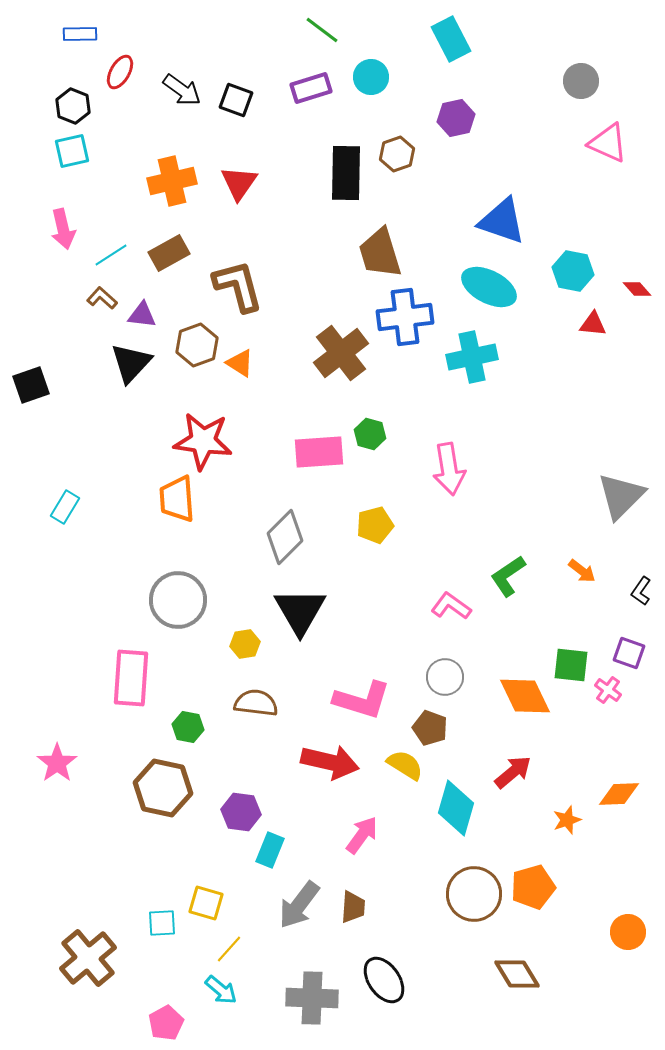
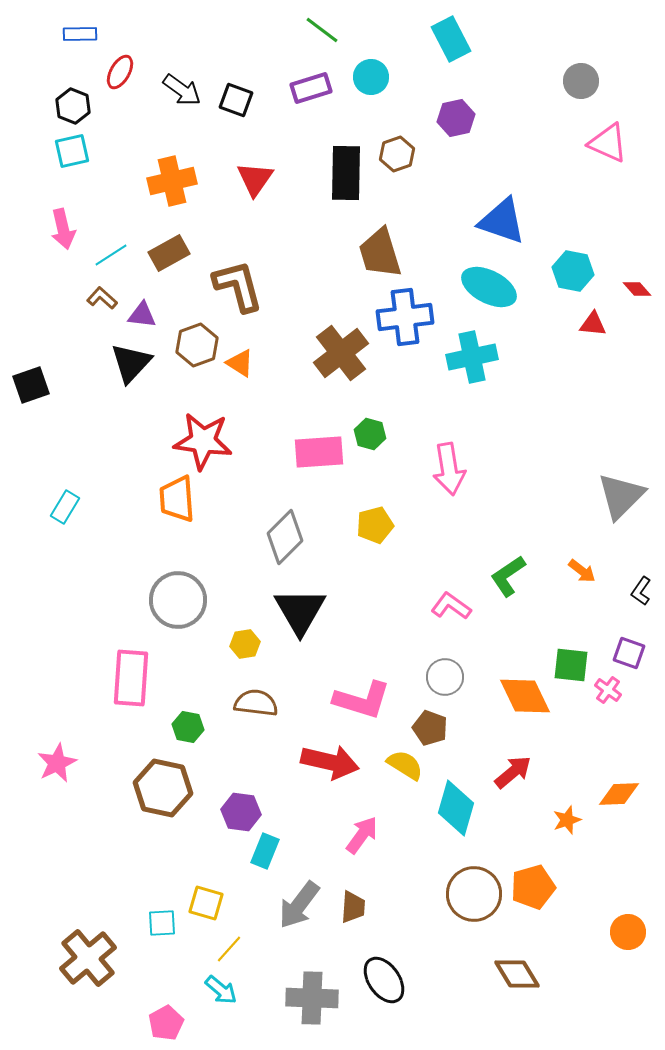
red triangle at (239, 183): moved 16 px right, 4 px up
pink star at (57, 763): rotated 9 degrees clockwise
cyan rectangle at (270, 850): moved 5 px left, 1 px down
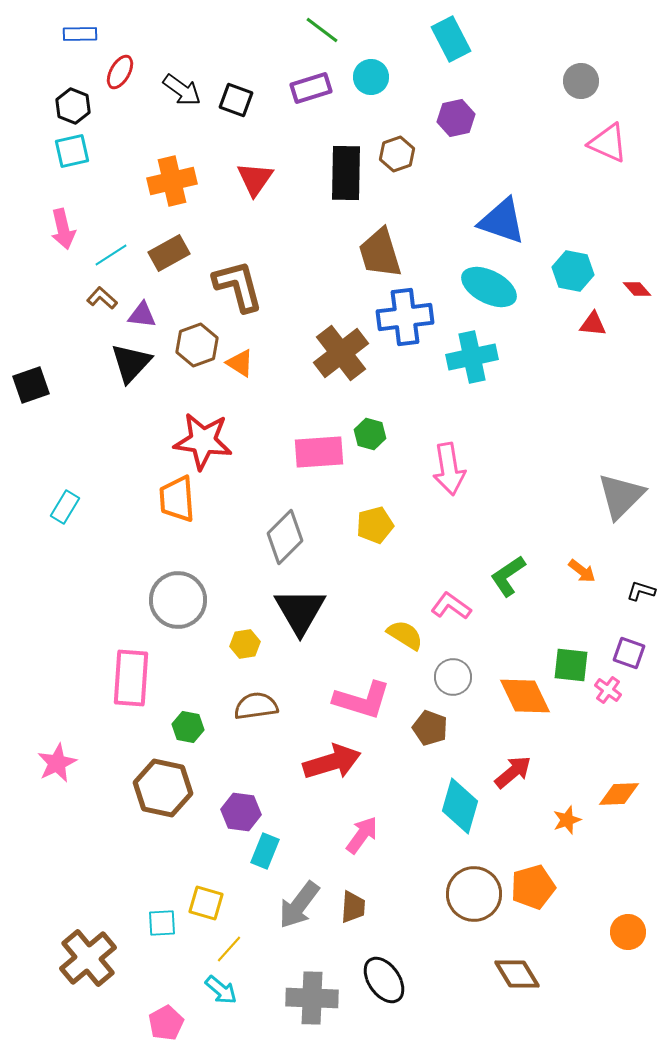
black L-shape at (641, 591): rotated 72 degrees clockwise
gray circle at (445, 677): moved 8 px right
brown semicircle at (256, 703): moved 3 px down; rotated 15 degrees counterclockwise
red arrow at (330, 762): moved 2 px right; rotated 30 degrees counterclockwise
yellow semicircle at (405, 765): moved 130 px up
cyan diamond at (456, 808): moved 4 px right, 2 px up
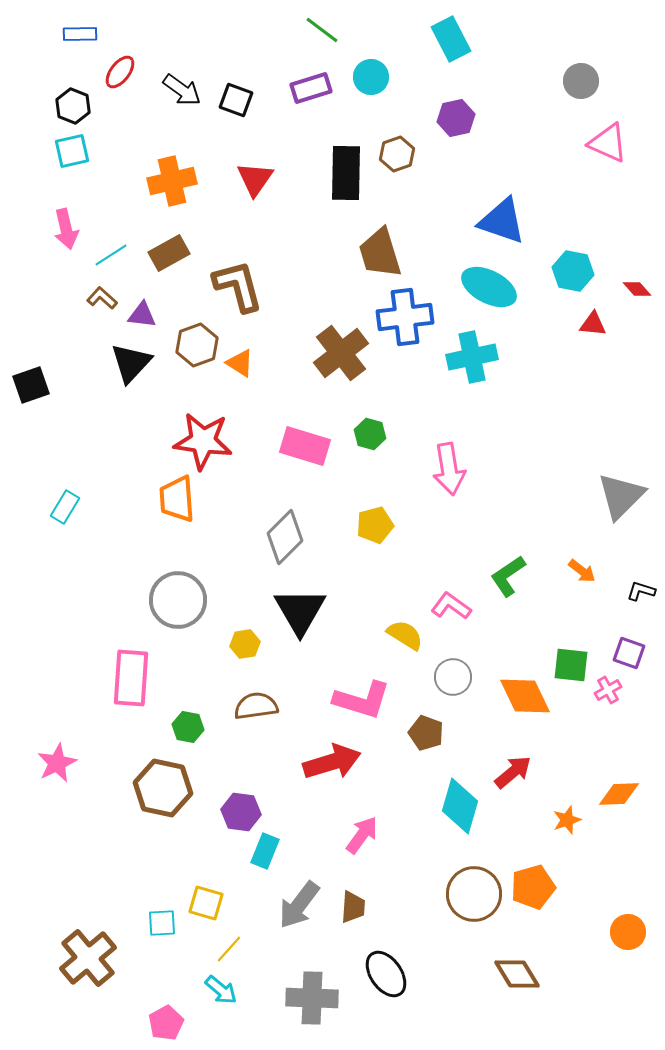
red ellipse at (120, 72): rotated 8 degrees clockwise
pink arrow at (63, 229): moved 3 px right
pink rectangle at (319, 452): moved 14 px left, 6 px up; rotated 21 degrees clockwise
pink cross at (608, 690): rotated 24 degrees clockwise
brown pentagon at (430, 728): moved 4 px left, 5 px down
black ellipse at (384, 980): moved 2 px right, 6 px up
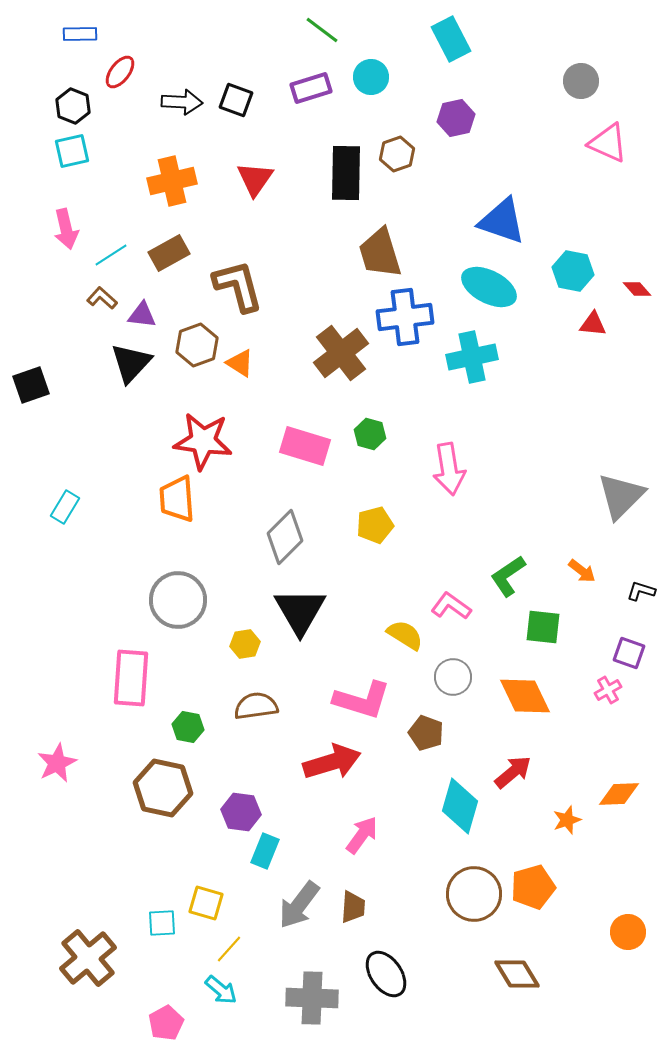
black arrow at (182, 90): moved 12 px down; rotated 33 degrees counterclockwise
green square at (571, 665): moved 28 px left, 38 px up
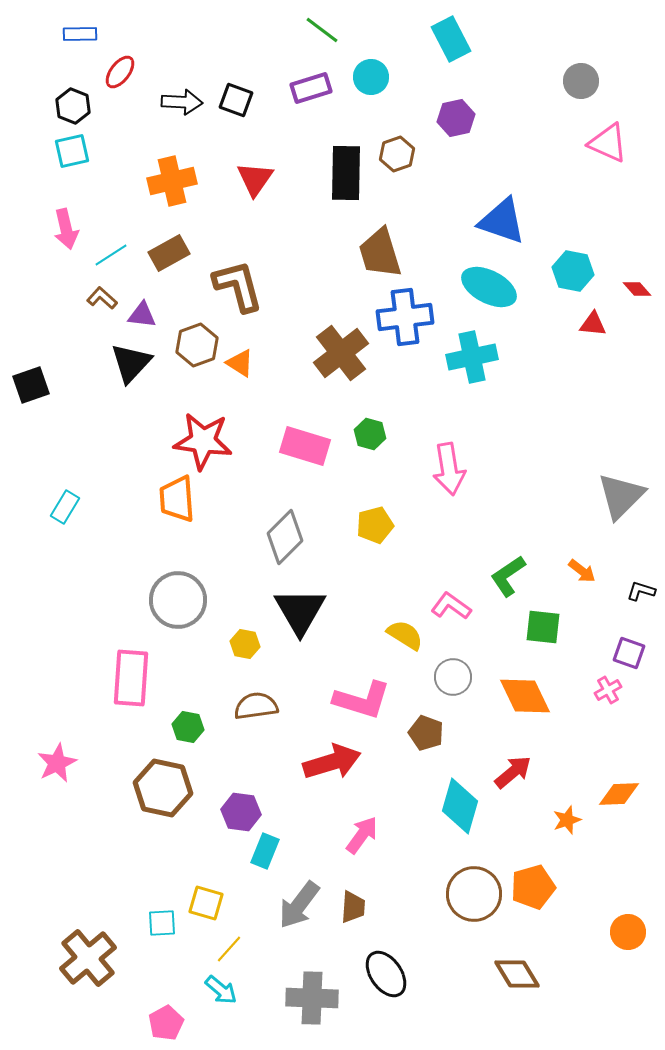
yellow hexagon at (245, 644): rotated 20 degrees clockwise
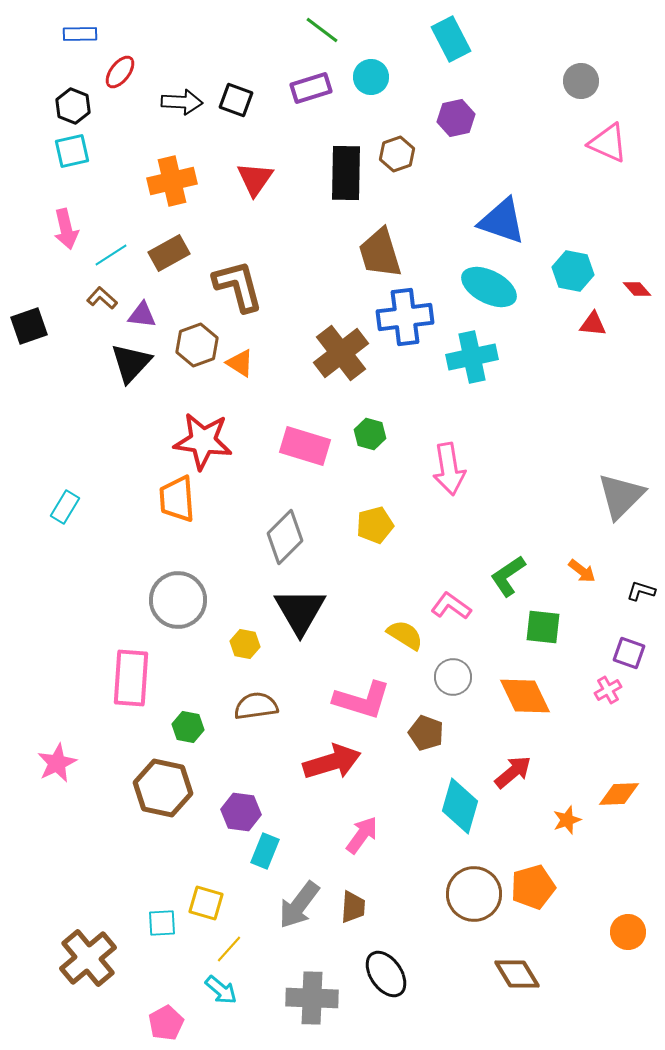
black square at (31, 385): moved 2 px left, 59 px up
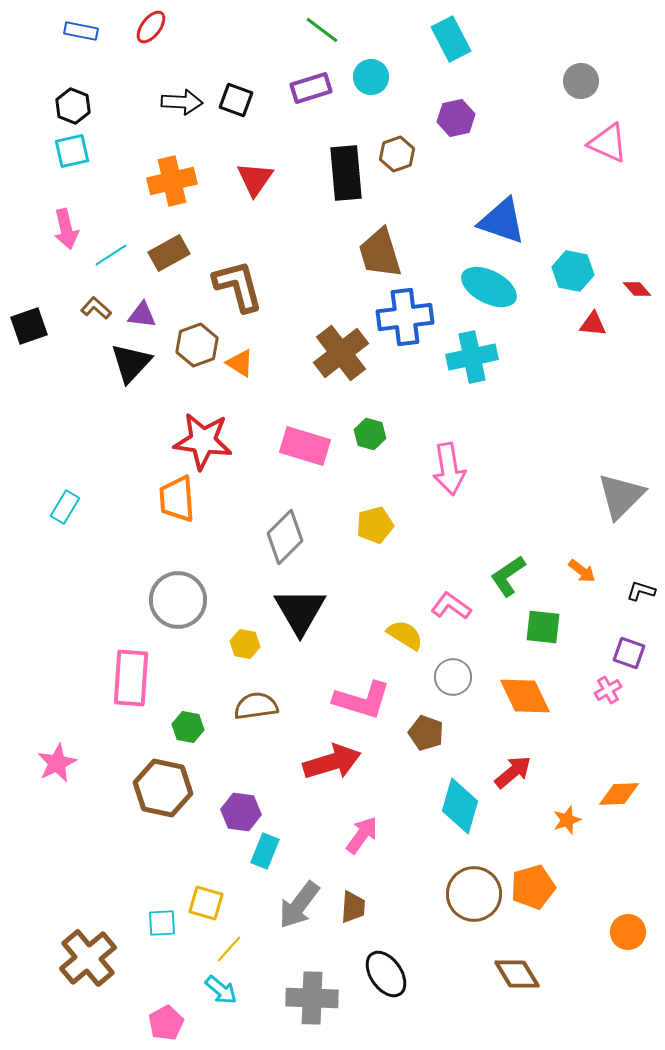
blue rectangle at (80, 34): moved 1 px right, 3 px up; rotated 12 degrees clockwise
red ellipse at (120, 72): moved 31 px right, 45 px up
black rectangle at (346, 173): rotated 6 degrees counterclockwise
brown L-shape at (102, 298): moved 6 px left, 10 px down
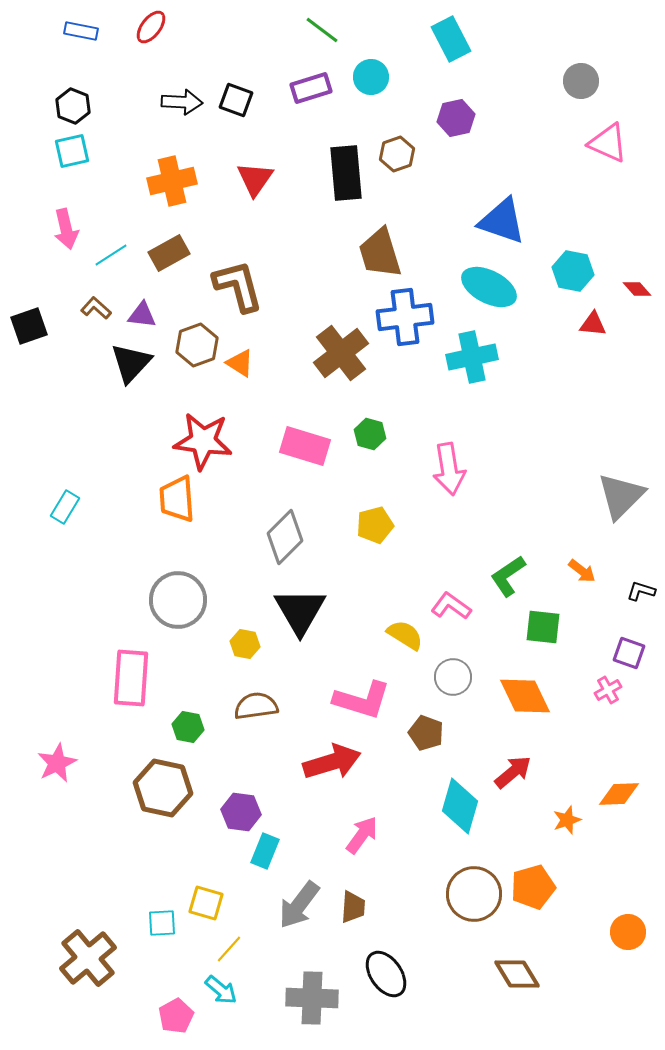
pink pentagon at (166, 1023): moved 10 px right, 7 px up
